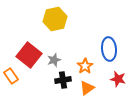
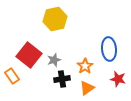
orange rectangle: moved 1 px right
black cross: moved 1 px left, 1 px up
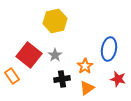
yellow hexagon: moved 2 px down
blue ellipse: rotated 15 degrees clockwise
gray star: moved 1 px right, 5 px up; rotated 16 degrees counterclockwise
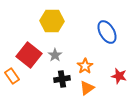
yellow hexagon: moved 3 px left; rotated 15 degrees clockwise
blue ellipse: moved 2 px left, 17 px up; rotated 40 degrees counterclockwise
red star: moved 1 px right, 3 px up
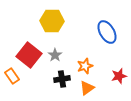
orange star: rotated 14 degrees clockwise
red star: rotated 28 degrees counterclockwise
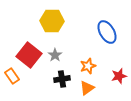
orange star: moved 3 px right
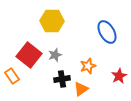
gray star: rotated 16 degrees clockwise
red star: rotated 14 degrees counterclockwise
orange triangle: moved 6 px left, 1 px down
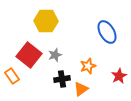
yellow hexagon: moved 6 px left
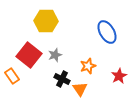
black cross: rotated 35 degrees clockwise
orange triangle: moved 1 px left; rotated 28 degrees counterclockwise
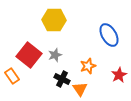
yellow hexagon: moved 8 px right, 1 px up
blue ellipse: moved 2 px right, 3 px down
red star: moved 1 px up
